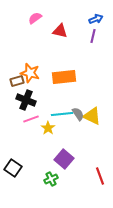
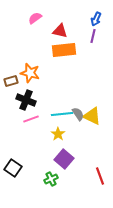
blue arrow: rotated 136 degrees clockwise
orange rectangle: moved 27 px up
brown rectangle: moved 6 px left
yellow star: moved 10 px right, 6 px down
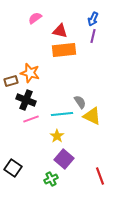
blue arrow: moved 3 px left
gray semicircle: moved 2 px right, 12 px up
yellow star: moved 1 px left, 2 px down
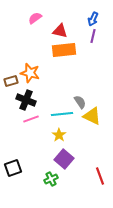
yellow star: moved 2 px right, 1 px up
black square: rotated 36 degrees clockwise
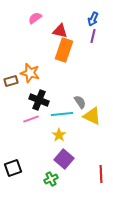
orange rectangle: rotated 65 degrees counterclockwise
black cross: moved 13 px right
red line: moved 1 px right, 2 px up; rotated 18 degrees clockwise
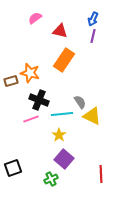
orange rectangle: moved 10 px down; rotated 15 degrees clockwise
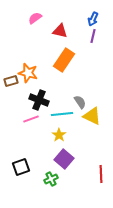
orange star: moved 2 px left
black square: moved 8 px right, 1 px up
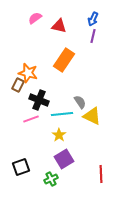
red triangle: moved 1 px left, 5 px up
brown rectangle: moved 7 px right, 4 px down; rotated 48 degrees counterclockwise
purple square: rotated 18 degrees clockwise
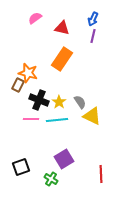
red triangle: moved 3 px right, 2 px down
orange rectangle: moved 2 px left, 1 px up
cyan line: moved 5 px left, 6 px down
pink line: rotated 21 degrees clockwise
yellow star: moved 33 px up
green cross: rotated 32 degrees counterclockwise
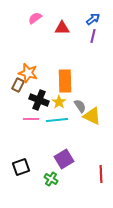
blue arrow: rotated 152 degrees counterclockwise
red triangle: rotated 14 degrees counterclockwise
orange rectangle: moved 3 px right, 22 px down; rotated 35 degrees counterclockwise
gray semicircle: moved 4 px down
